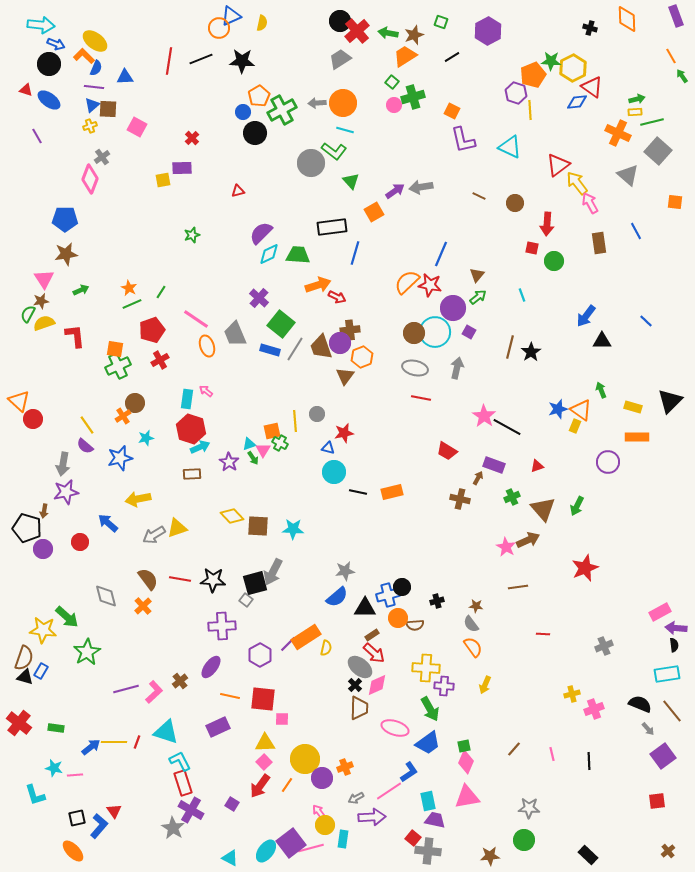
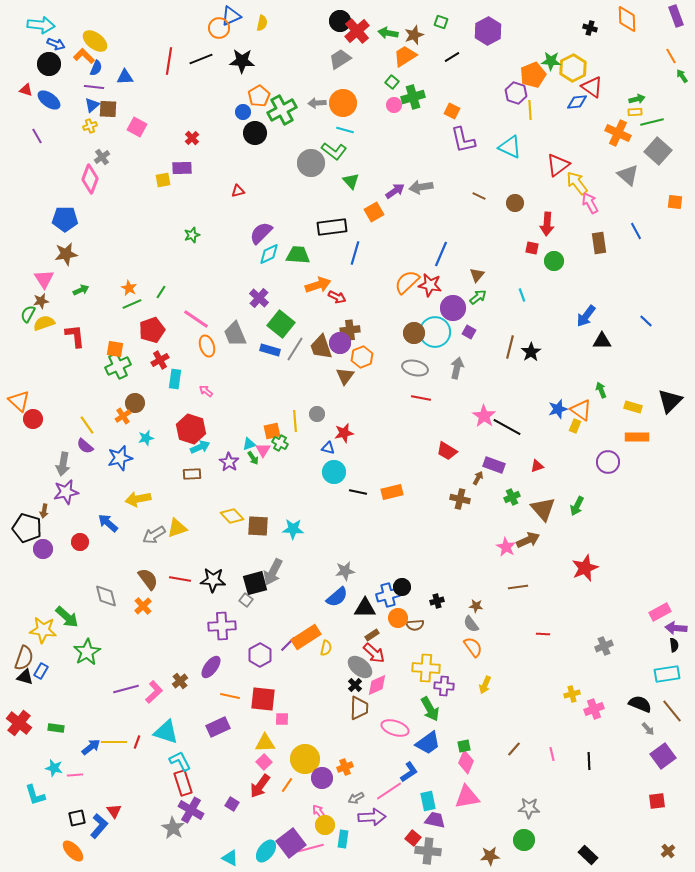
cyan rectangle at (187, 399): moved 12 px left, 20 px up
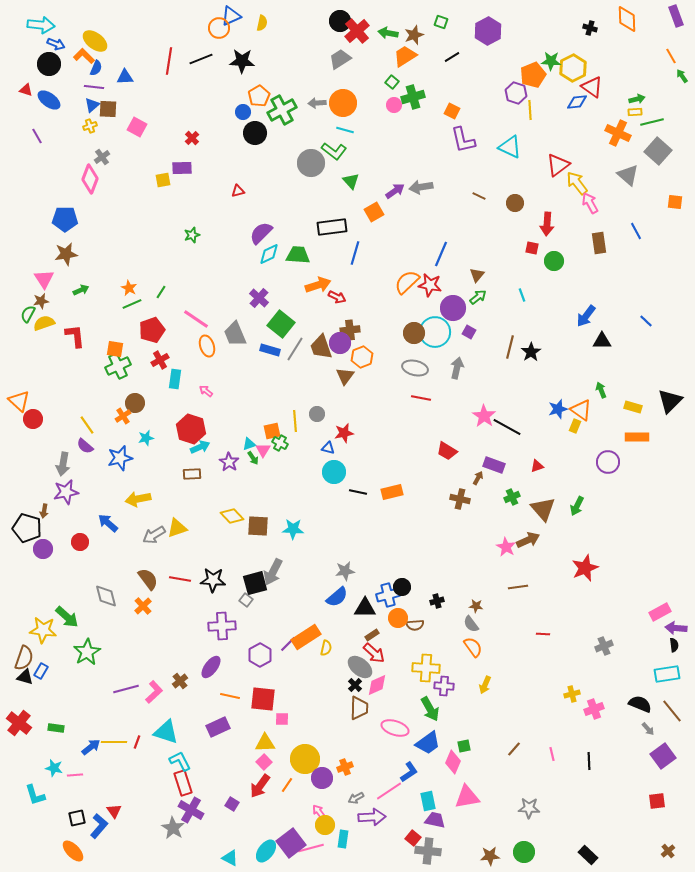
pink diamond at (466, 762): moved 13 px left
green circle at (524, 840): moved 12 px down
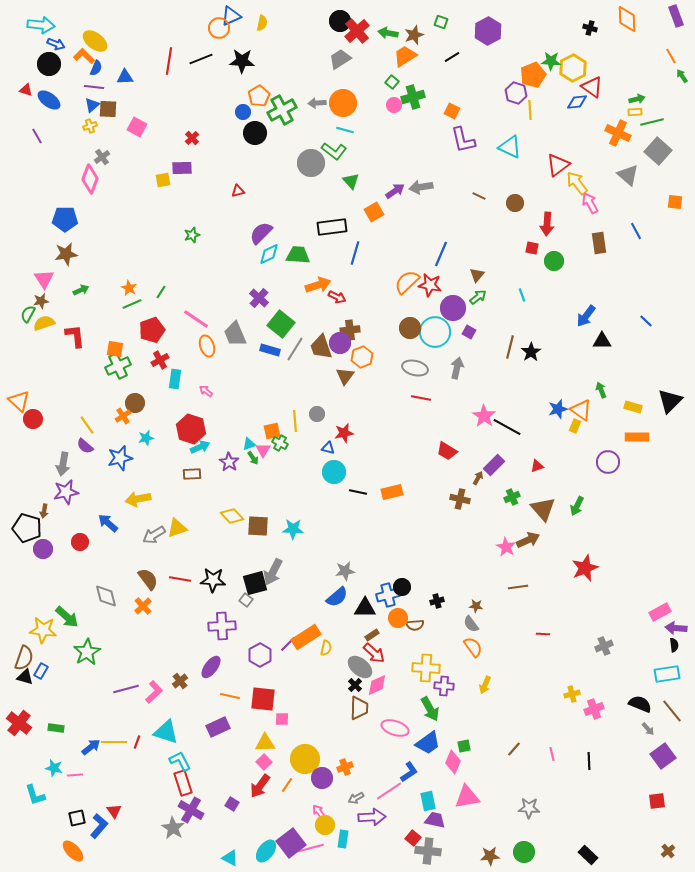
brown circle at (414, 333): moved 4 px left, 5 px up
purple rectangle at (494, 465): rotated 65 degrees counterclockwise
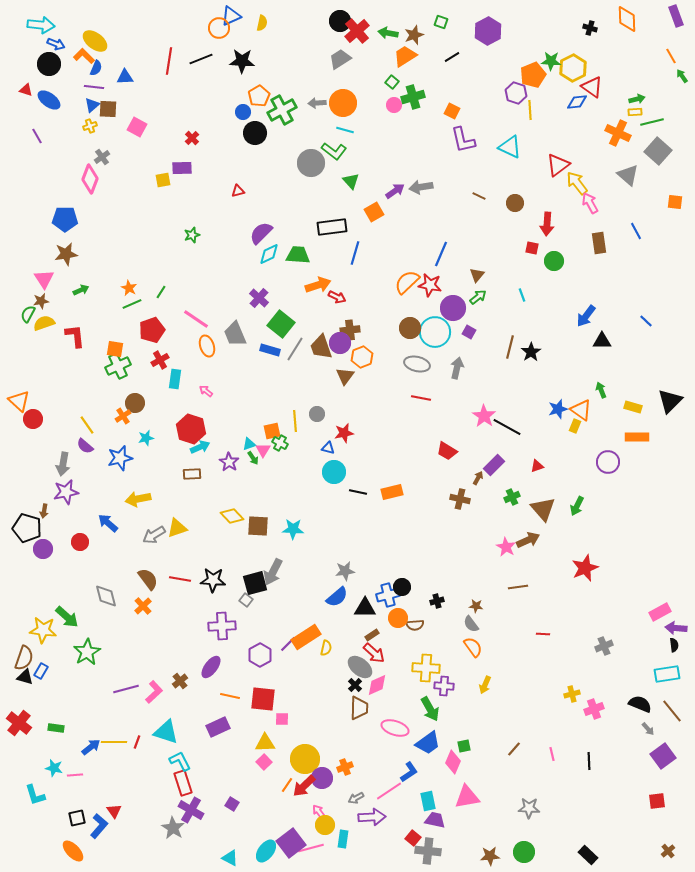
gray ellipse at (415, 368): moved 2 px right, 4 px up
red arrow at (260, 786): moved 44 px right; rotated 10 degrees clockwise
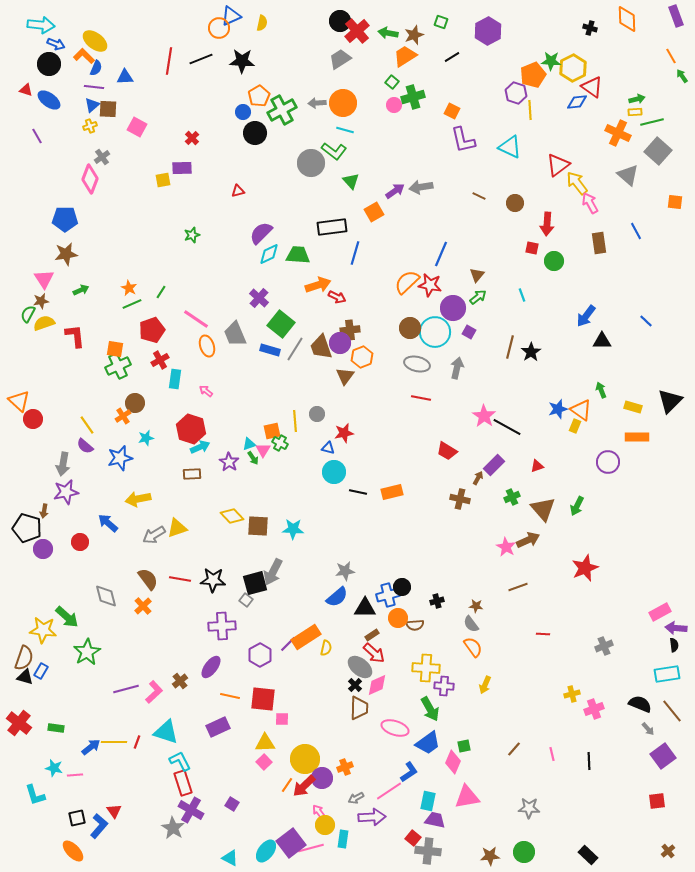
brown line at (518, 587): rotated 12 degrees counterclockwise
cyan rectangle at (428, 801): rotated 24 degrees clockwise
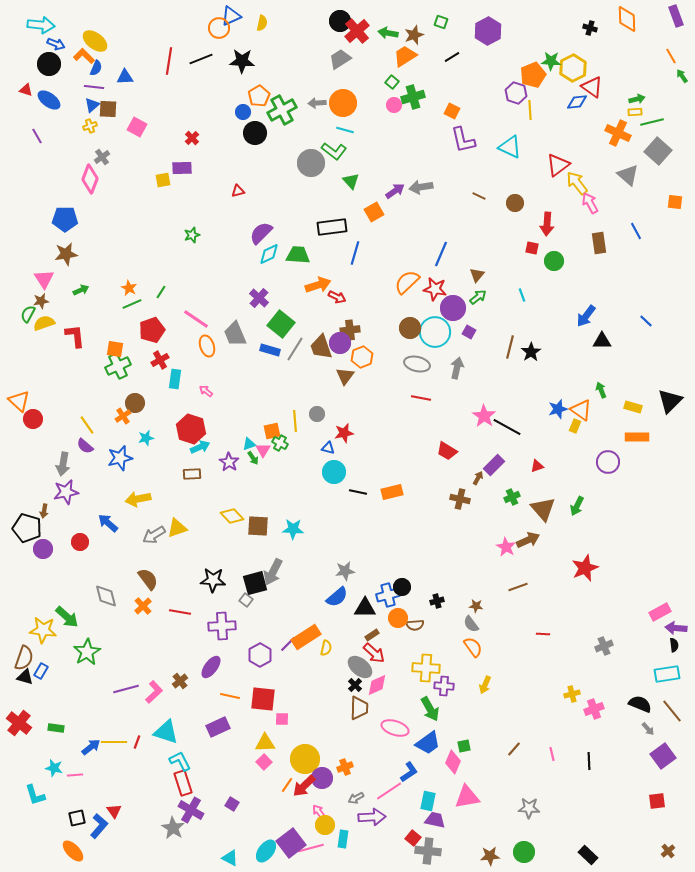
red star at (430, 285): moved 5 px right, 4 px down
red line at (180, 579): moved 33 px down
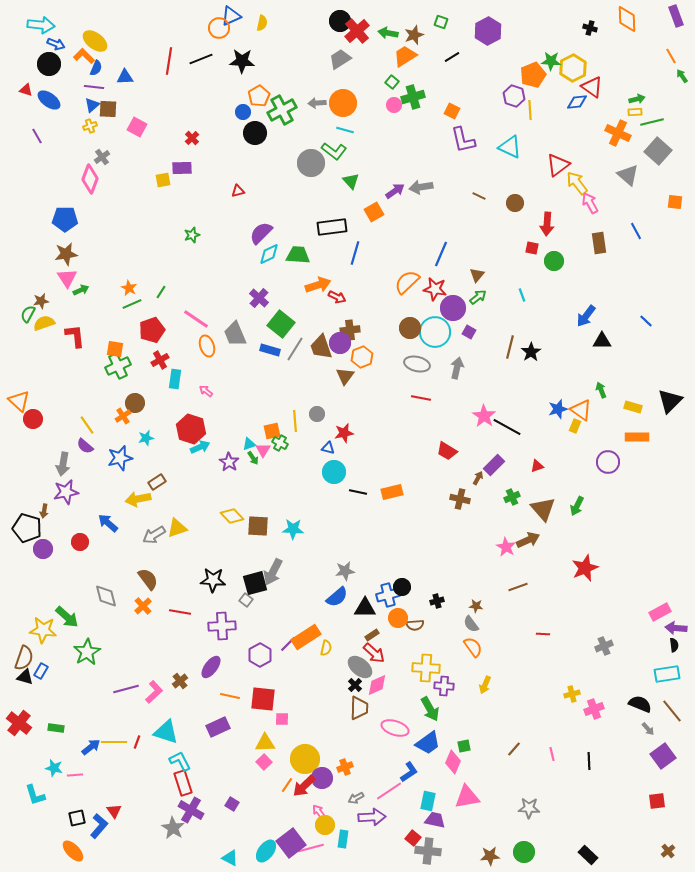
purple hexagon at (516, 93): moved 2 px left, 3 px down
pink triangle at (44, 279): moved 23 px right, 1 px up
brown rectangle at (192, 474): moved 35 px left, 8 px down; rotated 30 degrees counterclockwise
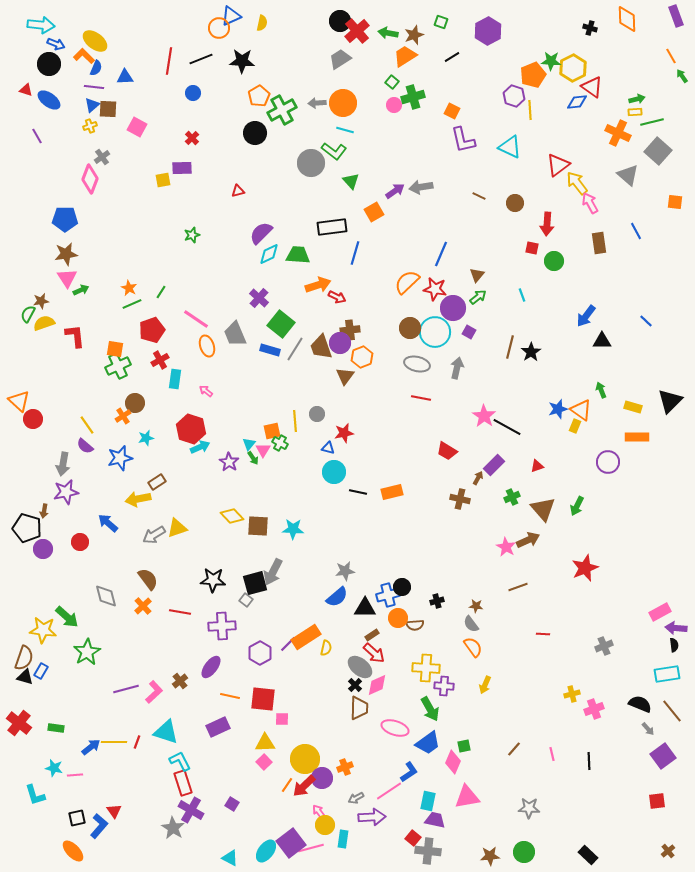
blue circle at (243, 112): moved 50 px left, 19 px up
cyan triangle at (249, 444): rotated 32 degrees counterclockwise
purple hexagon at (260, 655): moved 2 px up
